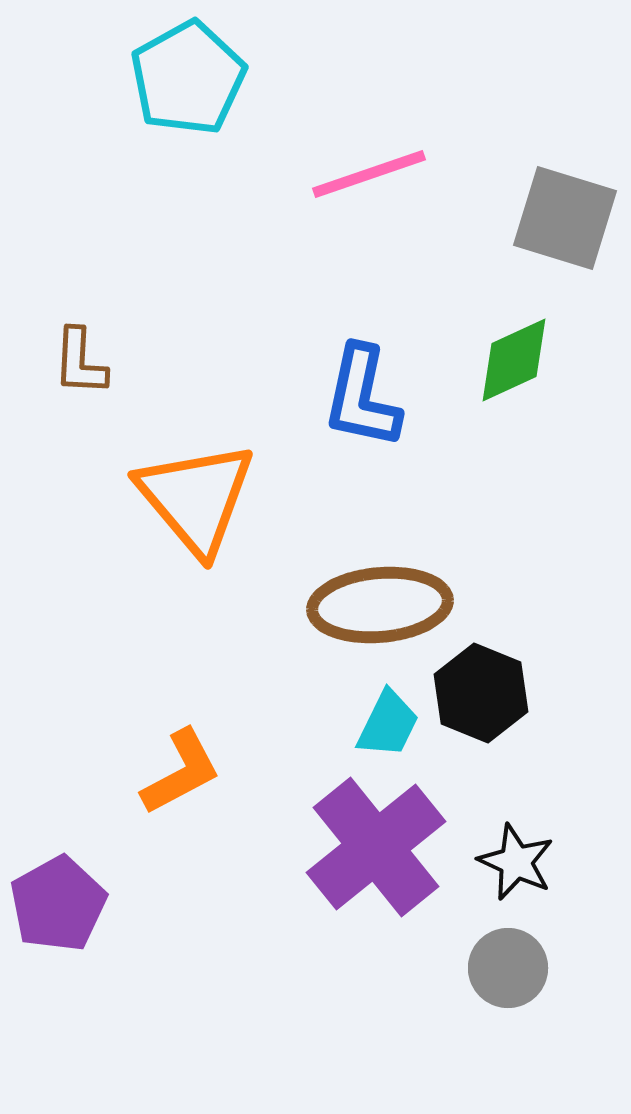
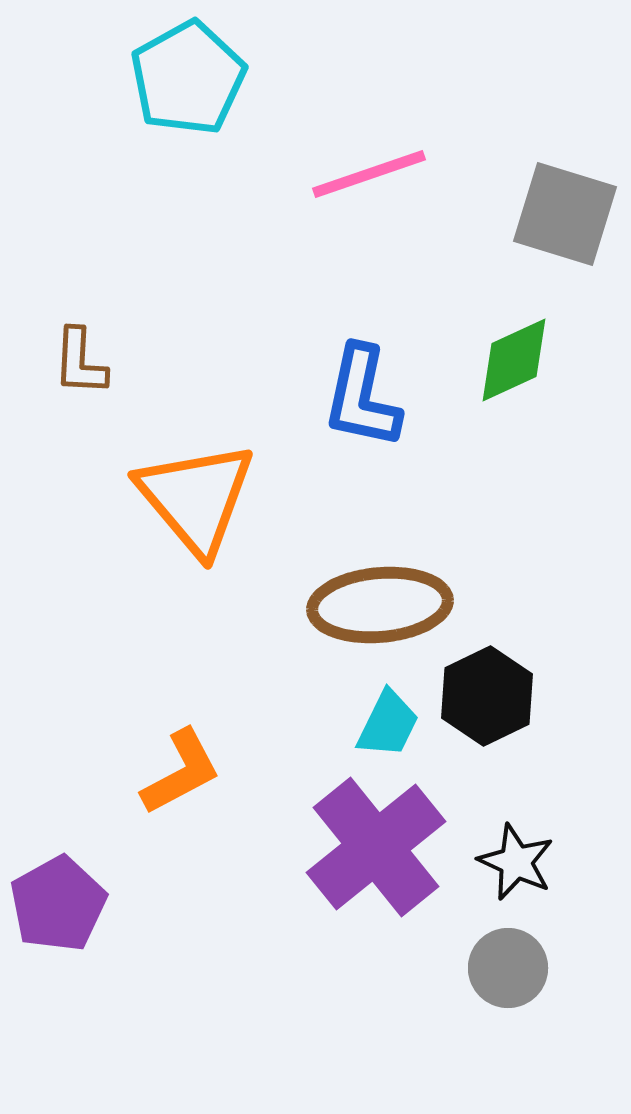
gray square: moved 4 px up
black hexagon: moved 6 px right, 3 px down; rotated 12 degrees clockwise
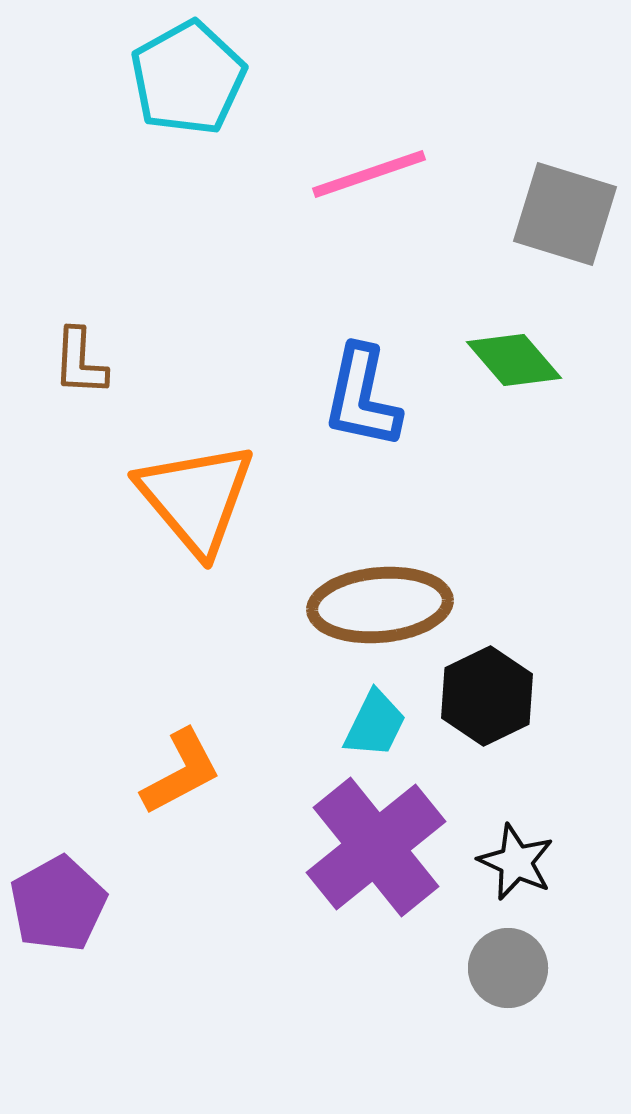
green diamond: rotated 74 degrees clockwise
cyan trapezoid: moved 13 px left
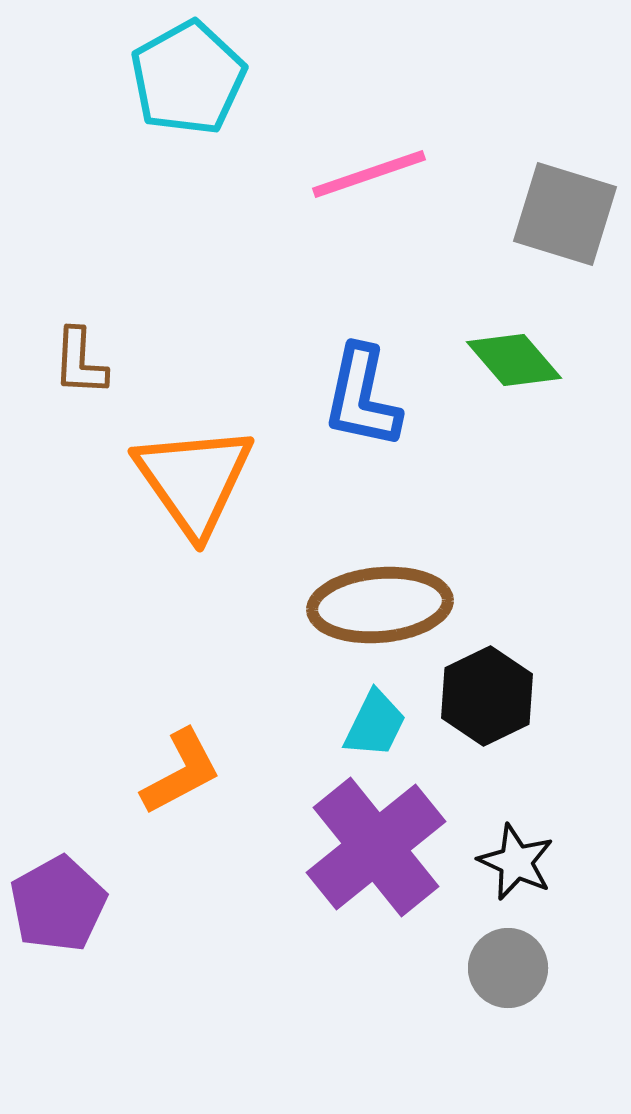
orange triangle: moved 2 px left, 18 px up; rotated 5 degrees clockwise
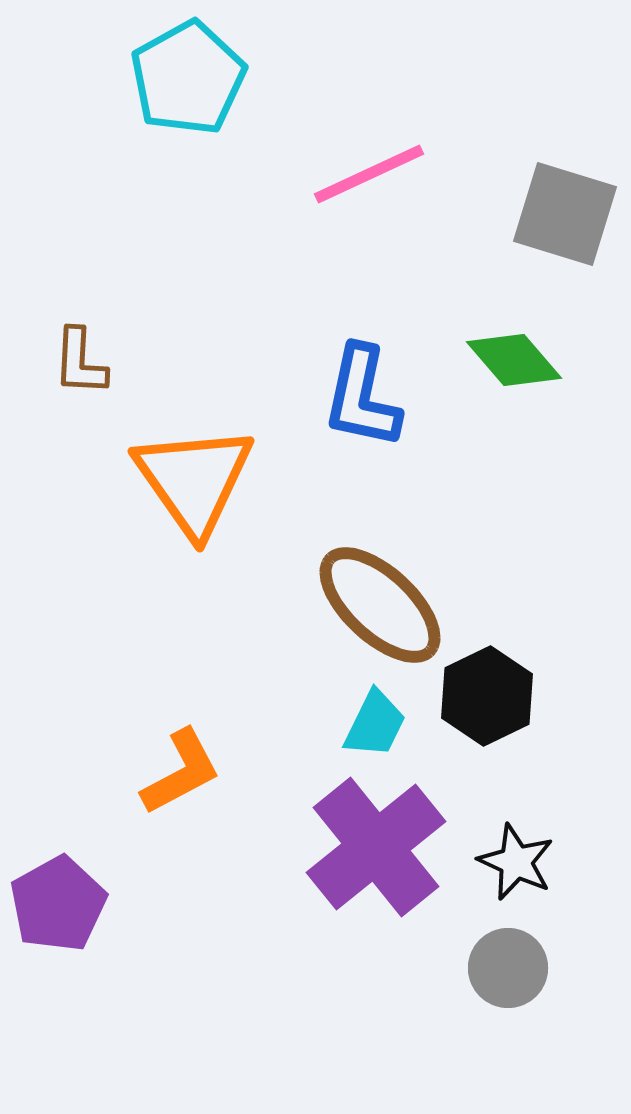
pink line: rotated 6 degrees counterclockwise
brown ellipse: rotated 48 degrees clockwise
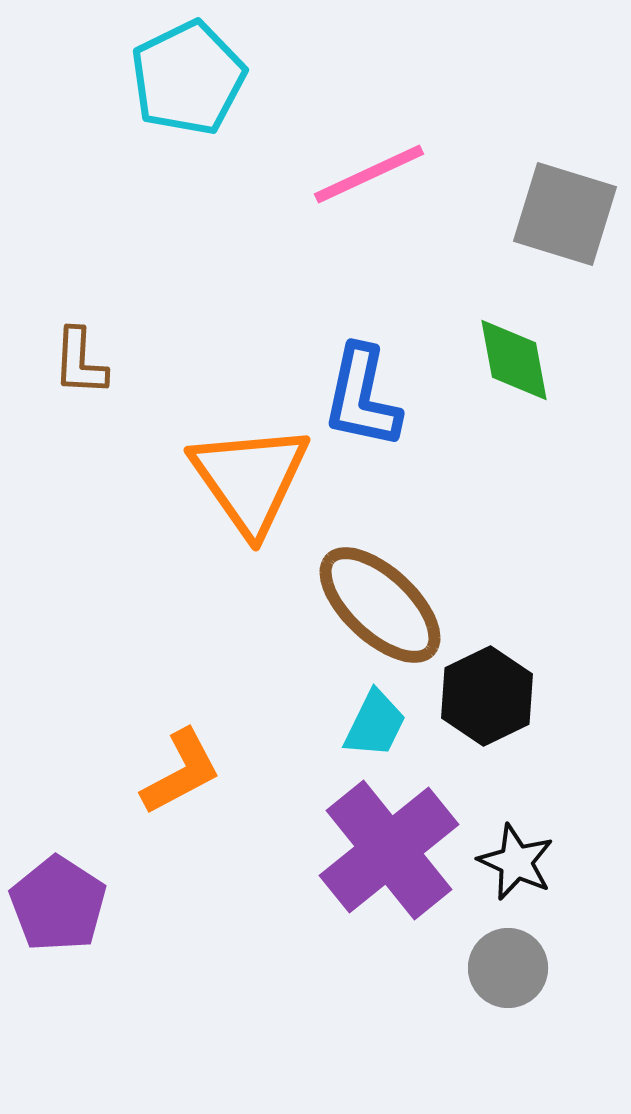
cyan pentagon: rotated 3 degrees clockwise
green diamond: rotated 30 degrees clockwise
orange triangle: moved 56 px right, 1 px up
purple cross: moved 13 px right, 3 px down
purple pentagon: rotated 10 degrees counterclockwise
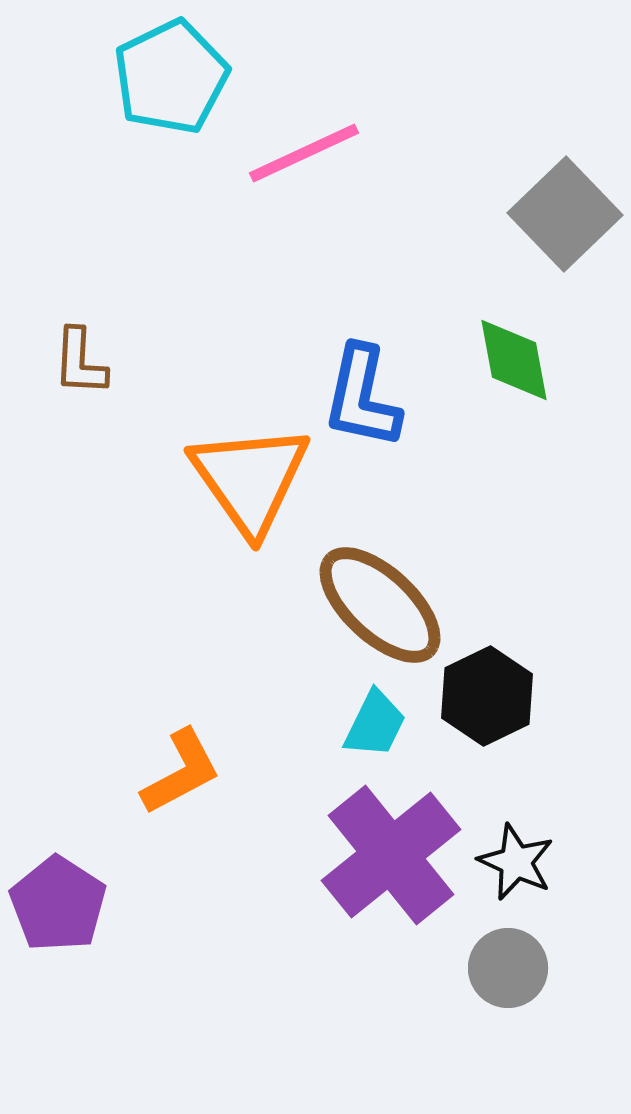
cyan pentagon: moved 17 px left, 1 px up
pink line: moved 65 px left, 21 px up
gray square: rotated 29 degrees clockwise
purple cross: moved 2 px right, 5 px down
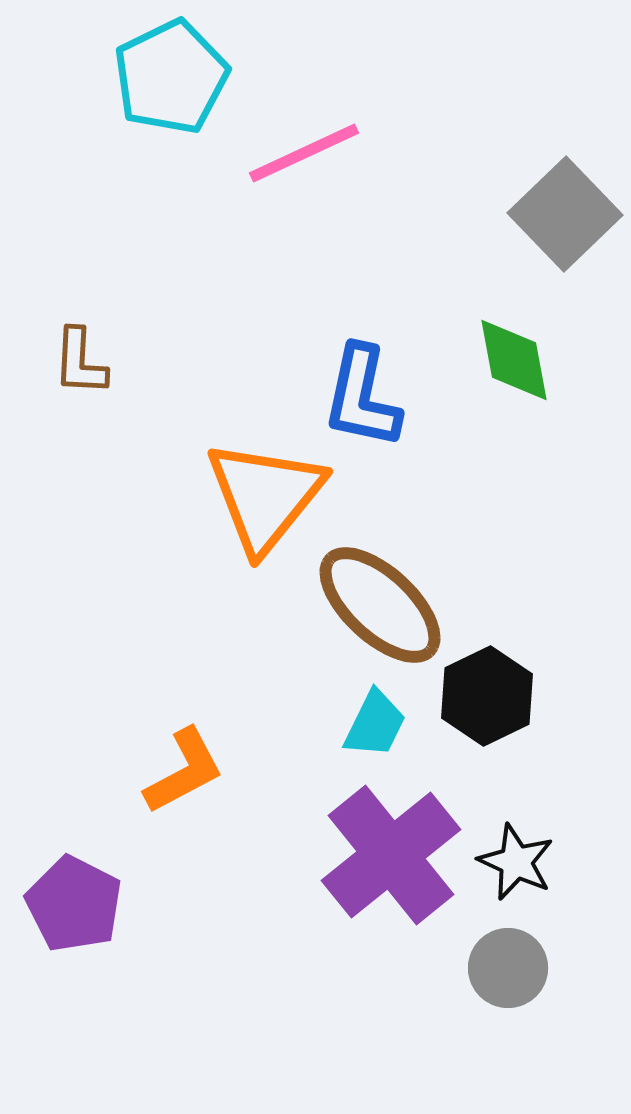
orange triangle: moved 15 px right, 17 px down; rotated 14 degrees clockwise
orange L-shape: moved 3 px right, 1 px up
purple pentagon: moved 16 px right; rotated 6 degrees counterclockwise
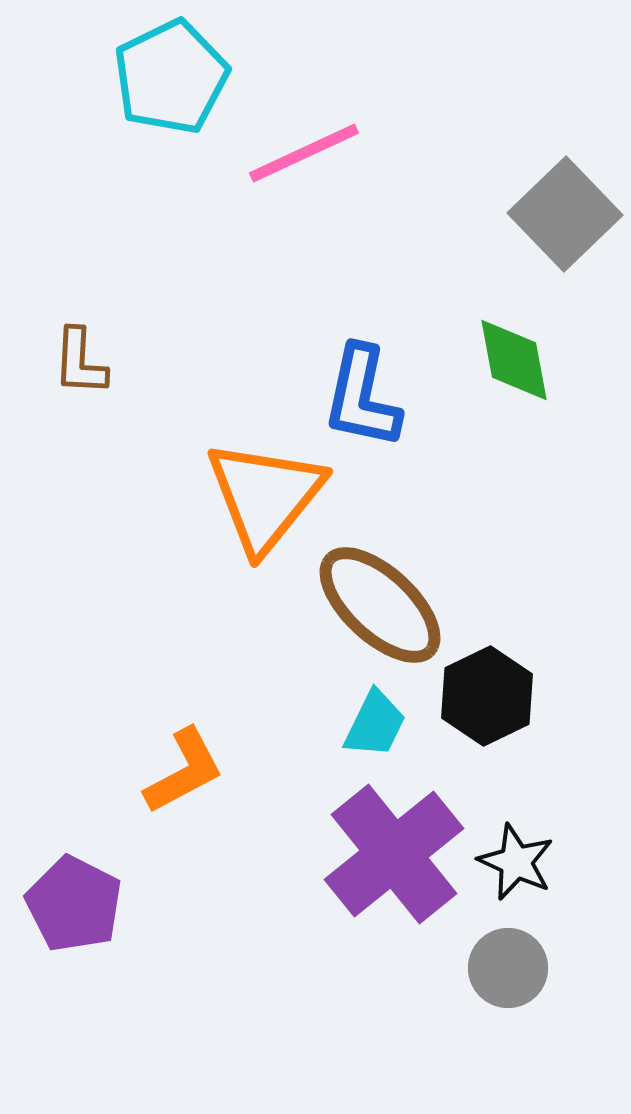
purple cross: moved 3 px right, 1 px up
